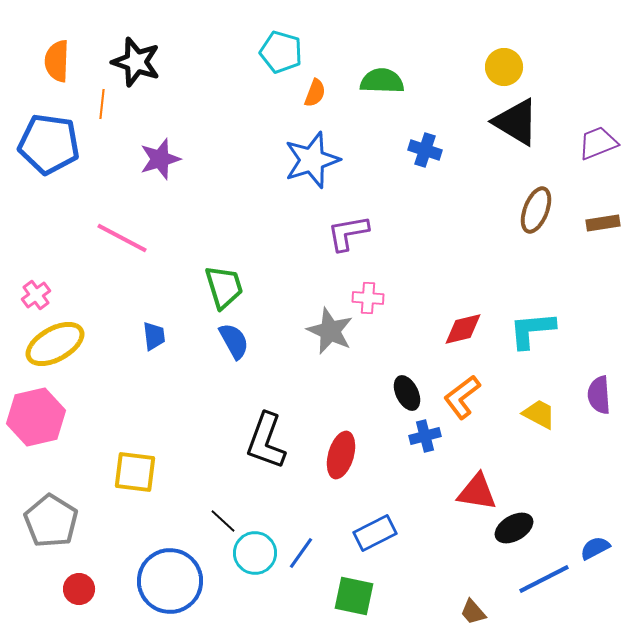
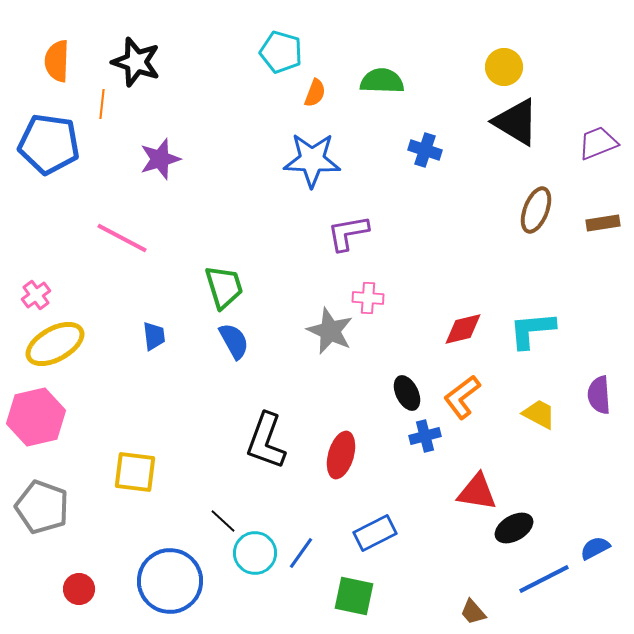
blue star at (312, 160): rotated 20 degrees clockwise
gray pentagon at (51, 521): moved 9 px left, 14 px up; rotated 12 degrees counterclockwise
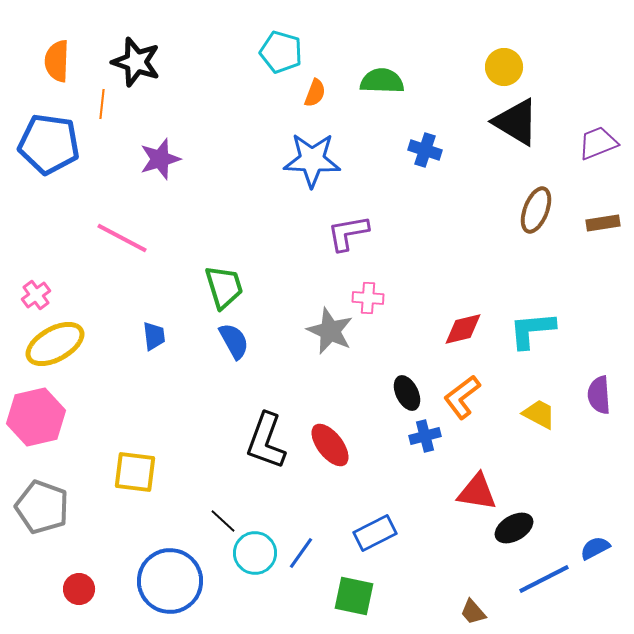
red ellipse at (341, 455): moved 11 px left, 10 px up; rotated 54 degrees counterclockwise
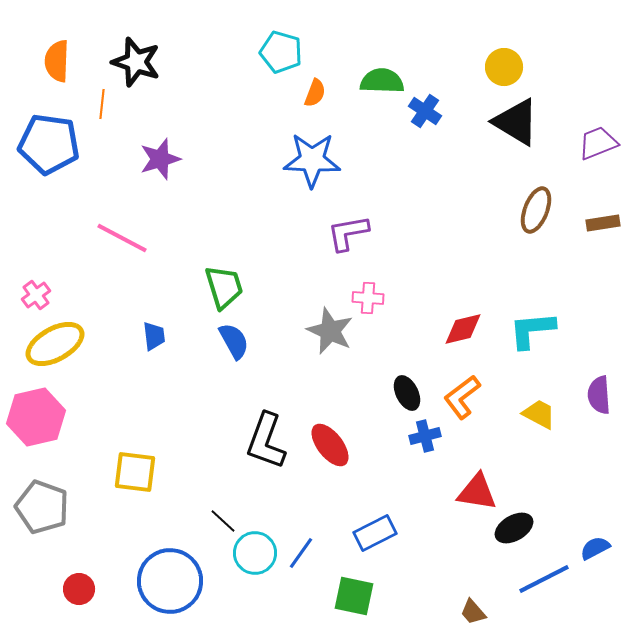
blue cross at (425, 150): moved 39 px up; rotated 16 degrees clockwise
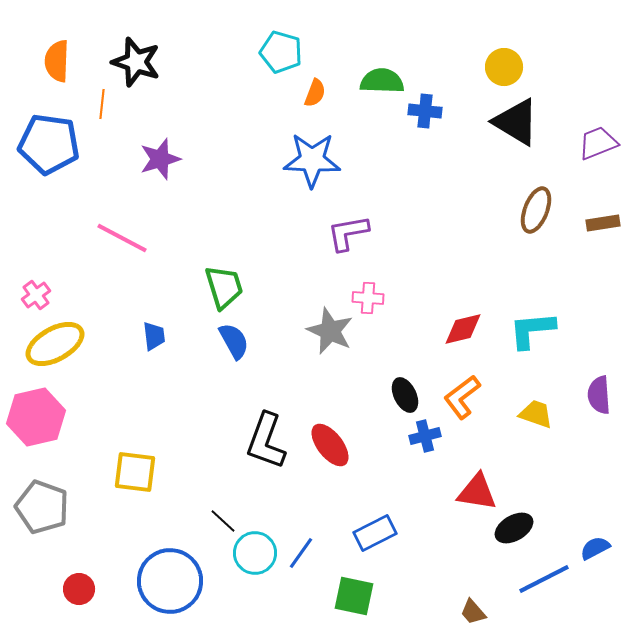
blue cross at (425, 111): rotated 28 degrees counterclockwise
black ellipse at (407, 393): moved 2 px left, 2 px down
yellow trapezoid at (539, 414): moved 3 px left; rotated 9 degrees counterclockwise
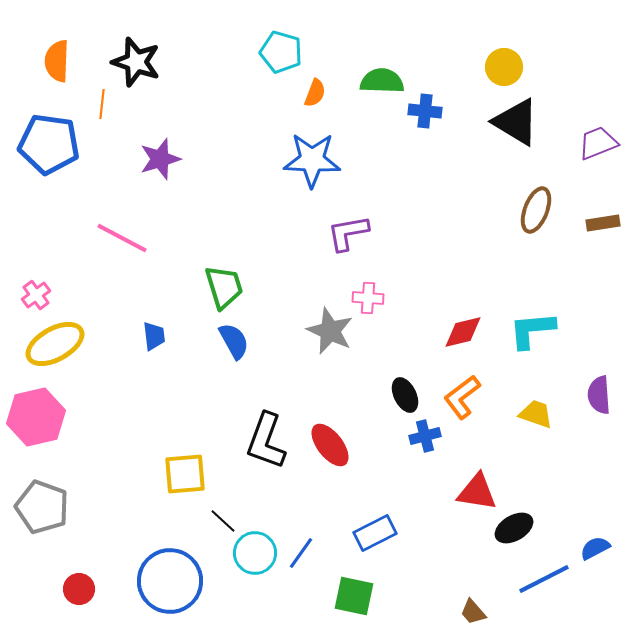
red diamond at (463, 329): moved 3 px down
yellow square at (135, 472): moved 50 px right, 2 px down; rotated 12 degrees counterclockwise
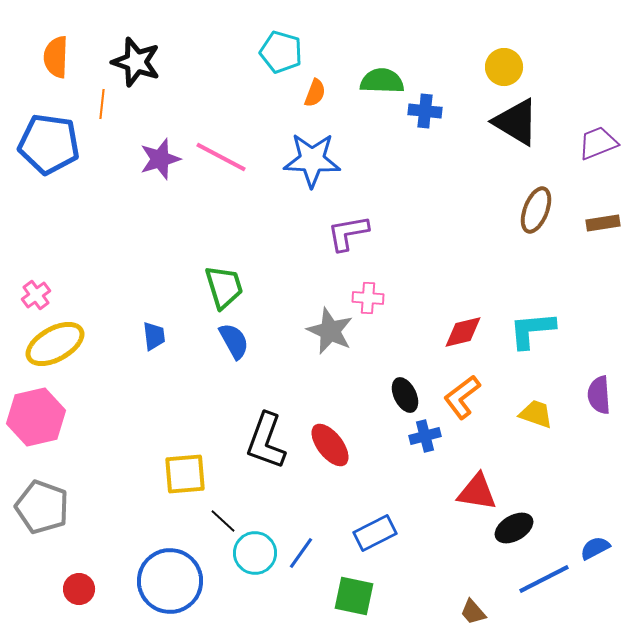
orange semicircle at (57, 61): moved 1 px left, 4 px up
pink line at (122, 238): moved 99 px right, 81 px up
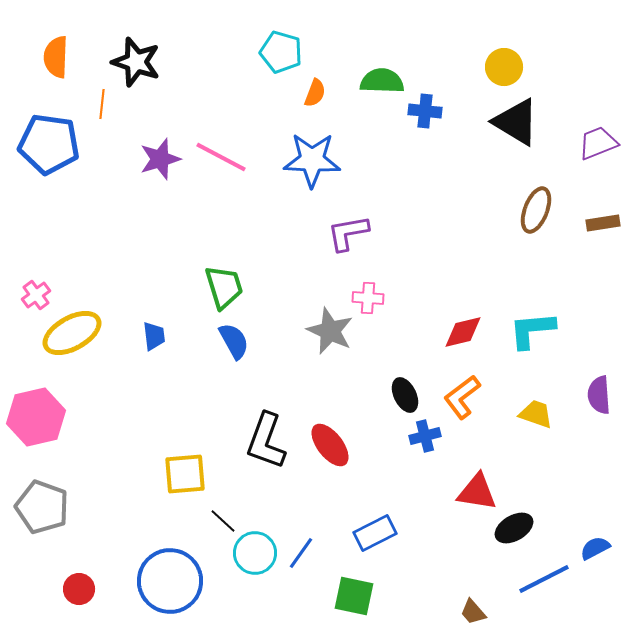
yellow ellipse at (55, 344): moved 17 px right, 11 px up
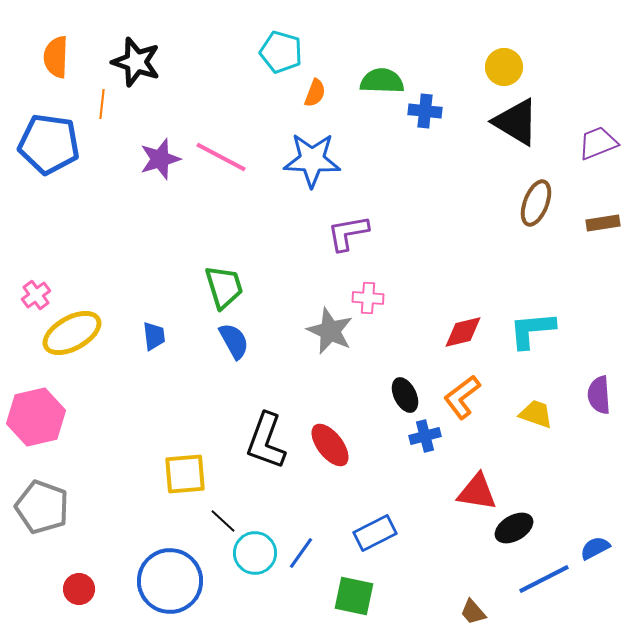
brown ellipse at (536, 210): moved 7 px up
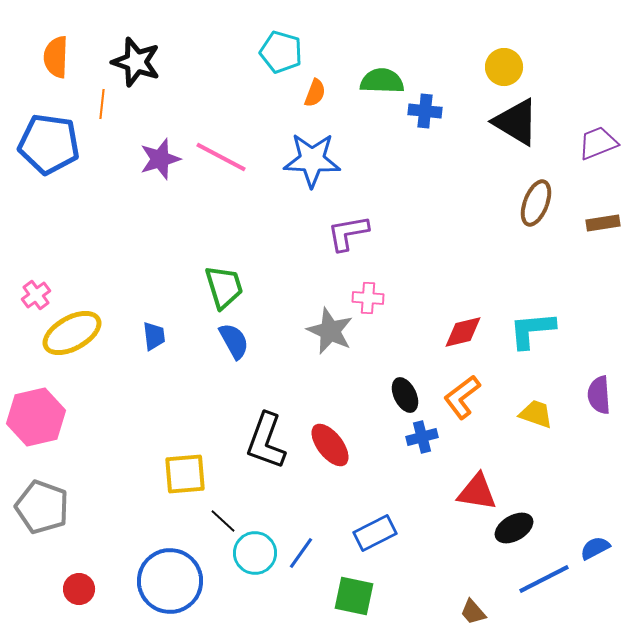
blue cross at (425, 436): moved 3 px left, 1 px down
